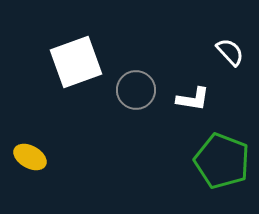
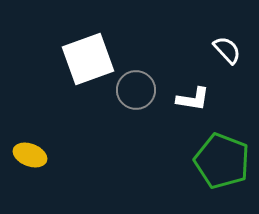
white semicircle: moved 3 px left, 2 px up
white square: moved 12 px right, 3 px up
yellow ellipse: moved 2 px up; rotated 8 degrees counterclockwise
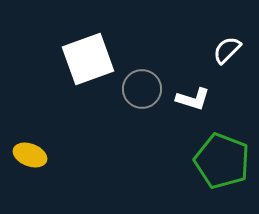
white semicircle: rotated 92 degrees counterclockwise
gray circle: moved 6 px right, 1 px up
white L-shape: rotated 8 degrees clockwise
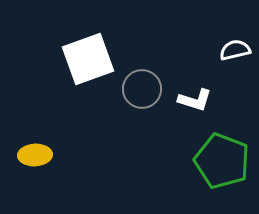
white semicircle: moved 8 px right; rotated 32 degrees clockwise
white L-shape: moved 2 px right, 1 px down
yellow ellipse: moved 5 px right; rotated 24 degrees counterclockwise
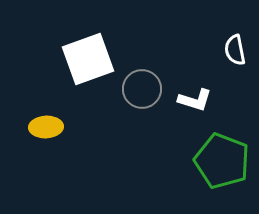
white semicircle: rotated 88 degrees counterclockwise
yellow ellipse: moved 11 px right, 28 px up
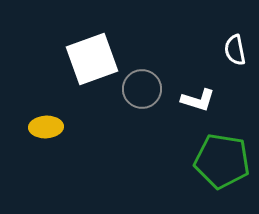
white square: moved 4 px right
white L-shape: moved 3 px right
green pentagon: rotated 12 degrees counterclockwise
